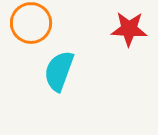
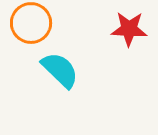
cyan semicircle: moved 1 px right, 1 px up; rotated 114 degrees clockwise
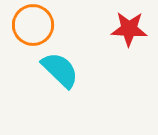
orange circle: moved 2 px right, 2 px down
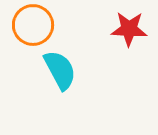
cyan semicircle: rotated 18 degrees clockwise
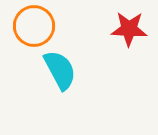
orange circle: moved 1 px right, 1 px down
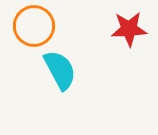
red star: rotated 6 degrees counterclockwise
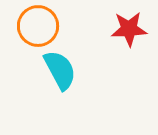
orange circle: moved 4 px right
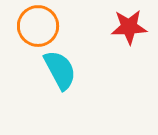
red star: moved 2 px up
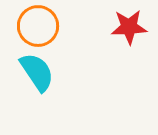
cyan semicircle: moved 23 px left, 2 px down; rotated 6 degrees counterclockwise
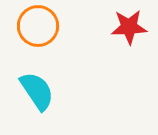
cyan semicircle: moved 19 px down
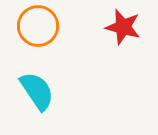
red star: moved 6 px left; rotated 18 degrees clockwise
